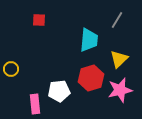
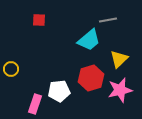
gray line: moved 9 px left; rotated 48 degrees clockwise
cyan trapezoid: rotated 45 degrees clockwise
pink rectangle: rotated 24 degrees clockwise
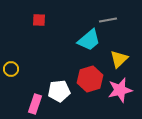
red hexagon: moved 1 px left, 1 px down
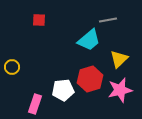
yellow circle: moved 1 px right, 2 px up
white pentagon: moved 4 px right, 1 px up
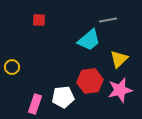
red hexagon: moved 2 px down; rotated 10 degrees clockwise
white pentagon: moved 7 px down
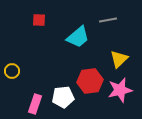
cyan trapezoid: moved 11 px left, 3 px up
yellow circle: moved 4 px down
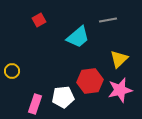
red square: rotated 32 degrees counterclockwise
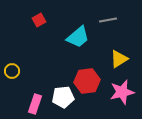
yellow triangle: rotated 12 degrees clockwise
red hexagon: moved 3 px left
pink star: moved 2 px right, 2 px down
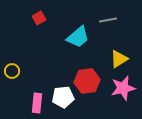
red square: moved 2 px up
pink star: moved 1 px right, 4 px up
pink rectangle: moved 2 px right, 1 px up; rotated 12 degrees counterclockwise
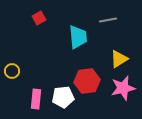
cyan trapezoid: rotated 55 degrees counterclockwise
pink rectangle: moved 1 px left, 4 px up
